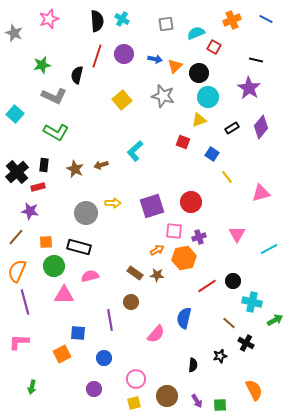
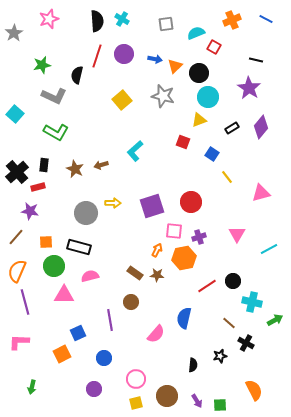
gray star at (14, 33): rotated 18 degrees clockwise
orange arrow at (157, 250): rotated 32 degrees counterclockwise
blue square at (78, 333): rotated 28 degrees counterclockwise
yellow square at (134, 403): moved 2 px right
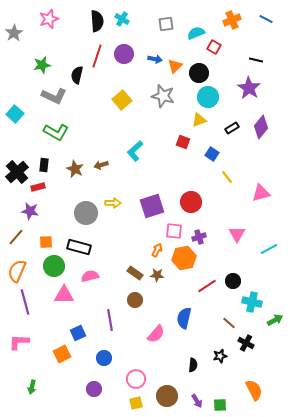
brown circle at (131, 302): moved 4 px right, 2 px up
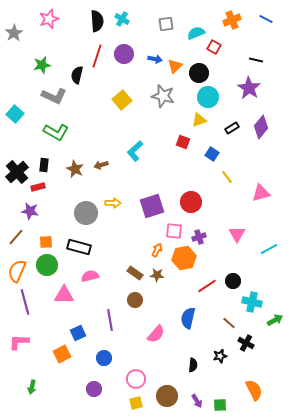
green circle at (54, 266): moved 7 px left, 1 px up
blue semicircle at (184, 318): moved 4 px right
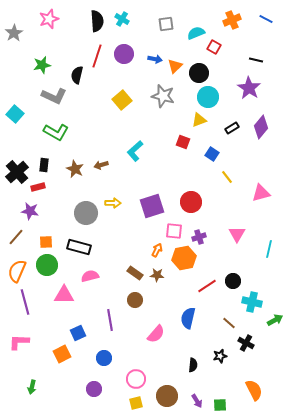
cyan line at (269, 249): rotated 48 degrees counterclockwise
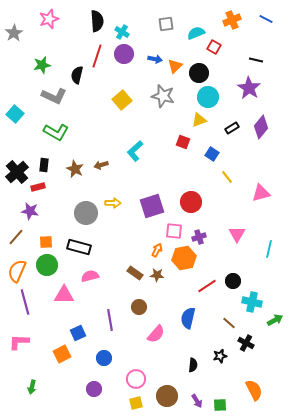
cyan cross at (122, 19): moved 13 px down
brown circle at (135, 300): moved 4 px right, 7 px down
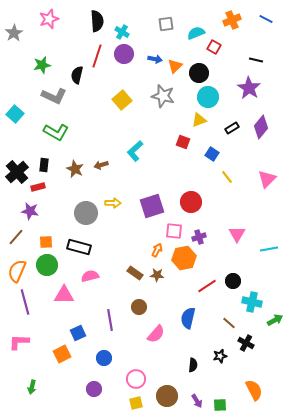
pink triangle at (261, 193): moved 6 px right, 14 px up; rotated 30 degrees counterclockwise
cyan line at (269, 249): rotated 66 degrees clockwise
